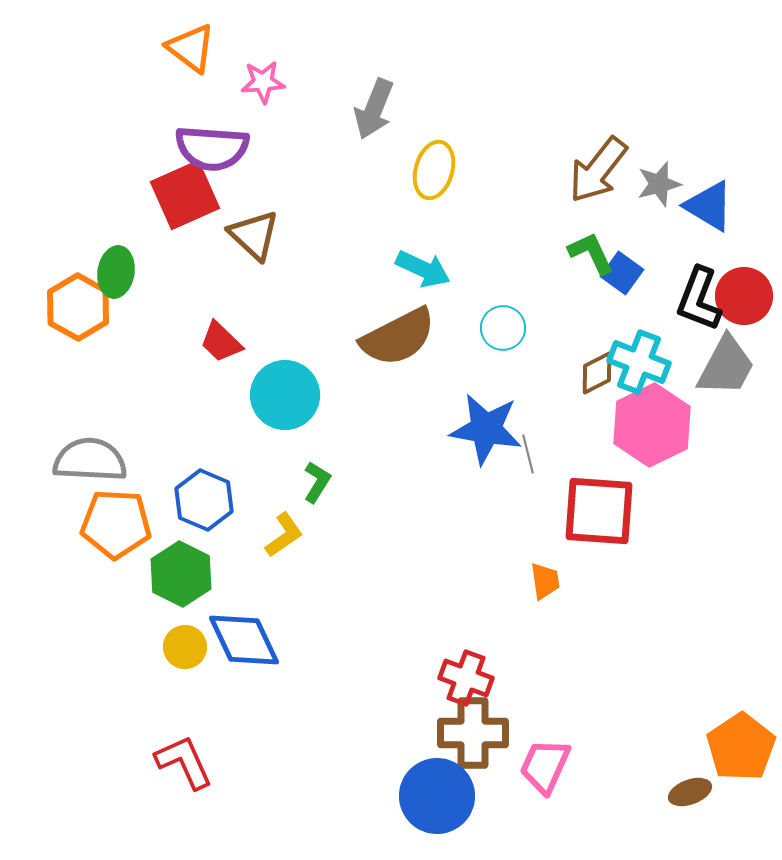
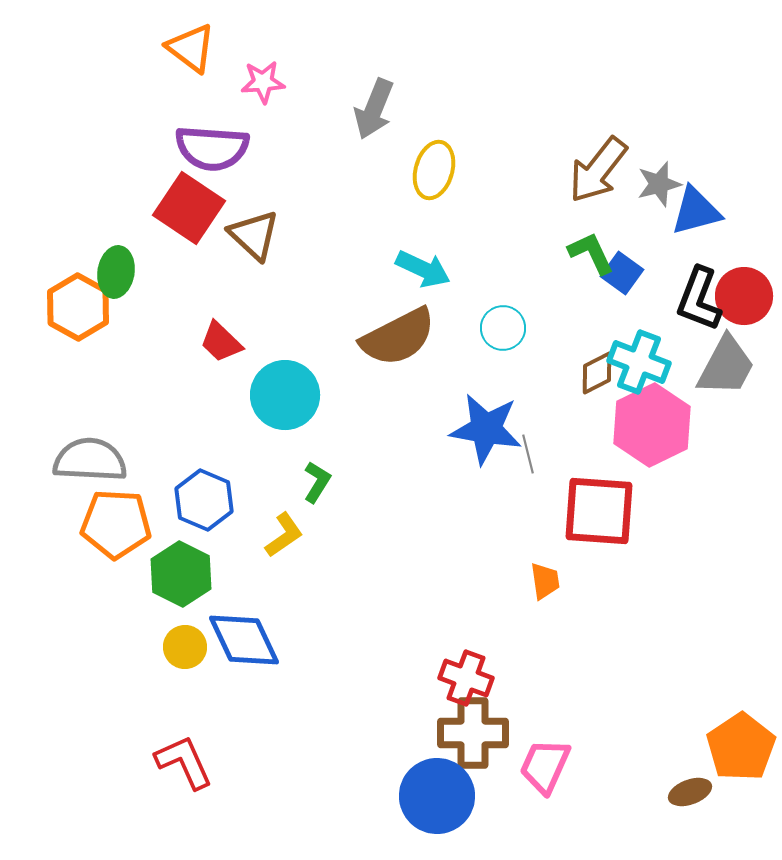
red square at (185, 195): moved 4 px right, 13 px down; rotated 32 degrees counterclockwise
blue triangle at (709, 206): moved 13 px left, 5 px down; rotated 46 degrees counterclockwise
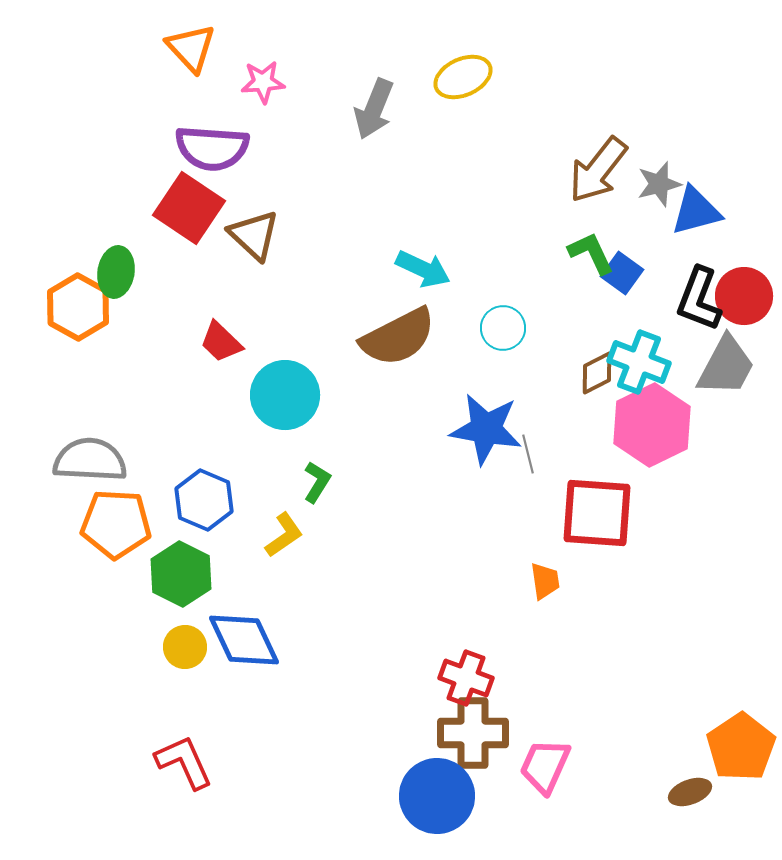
orange triangle at (191, 48): rotated 10 degrees clockwise
yellow ellipse at (434, 170): moved 29 px right, 93 px up; rotated 50 degrees clockwise
red square at (599, 511): moved 2 px left, 2 px down
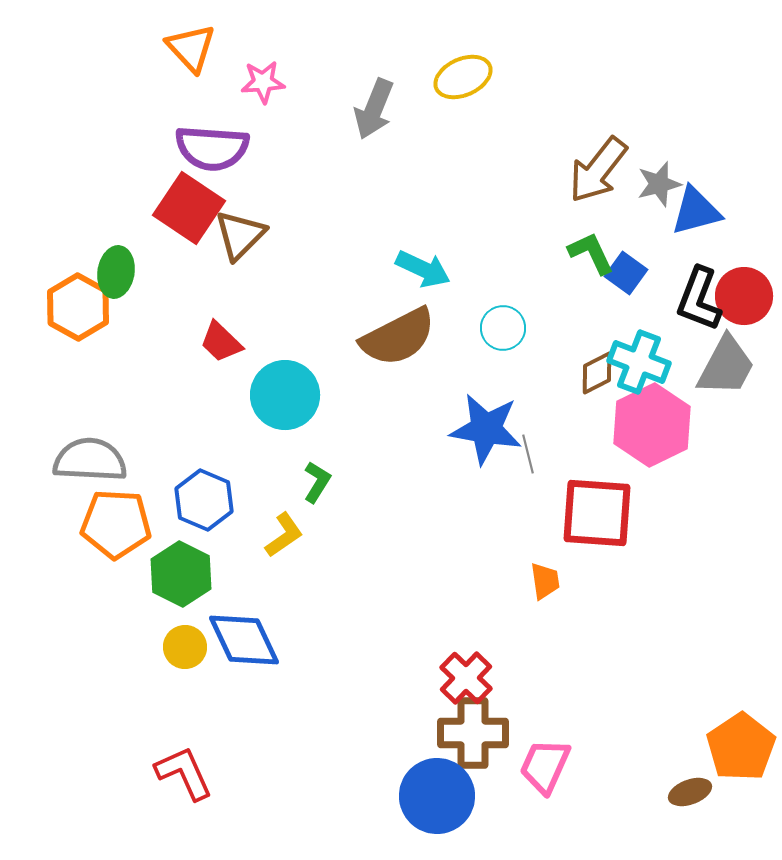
brown triangle at (254, 235): moved 14 px left; rotated 32 degrees clockwise
blue square at (622, 273): moved 4 px right
red cross at (466, 678): rotated 24 degrees clockwise
red L-shape at (184, 762): moved 11 px down
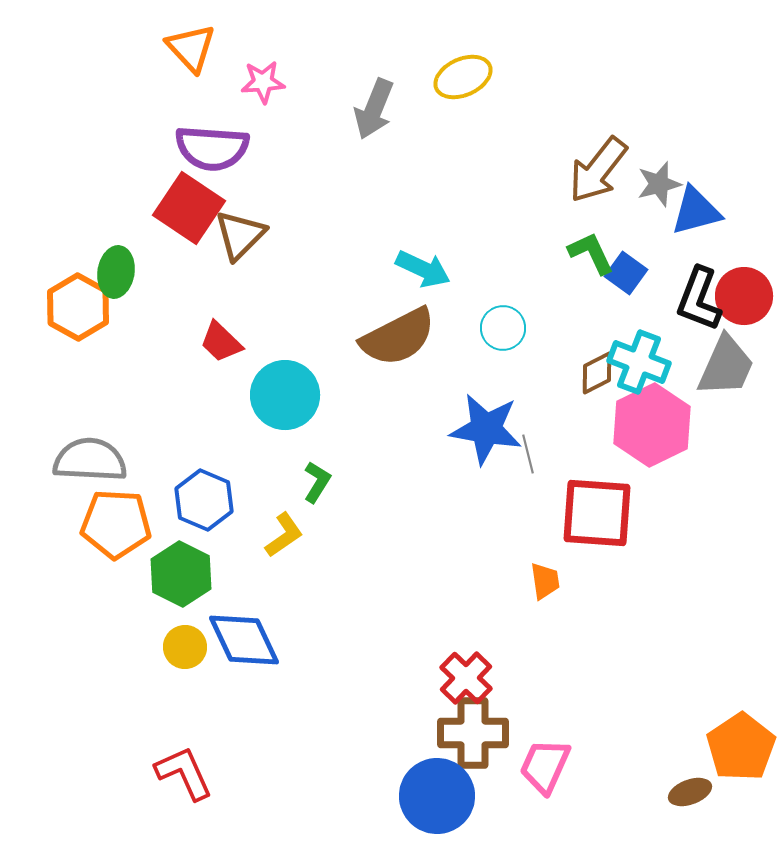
gray trapezoid at (726, 366): rotated 4 degrees counterclockwise
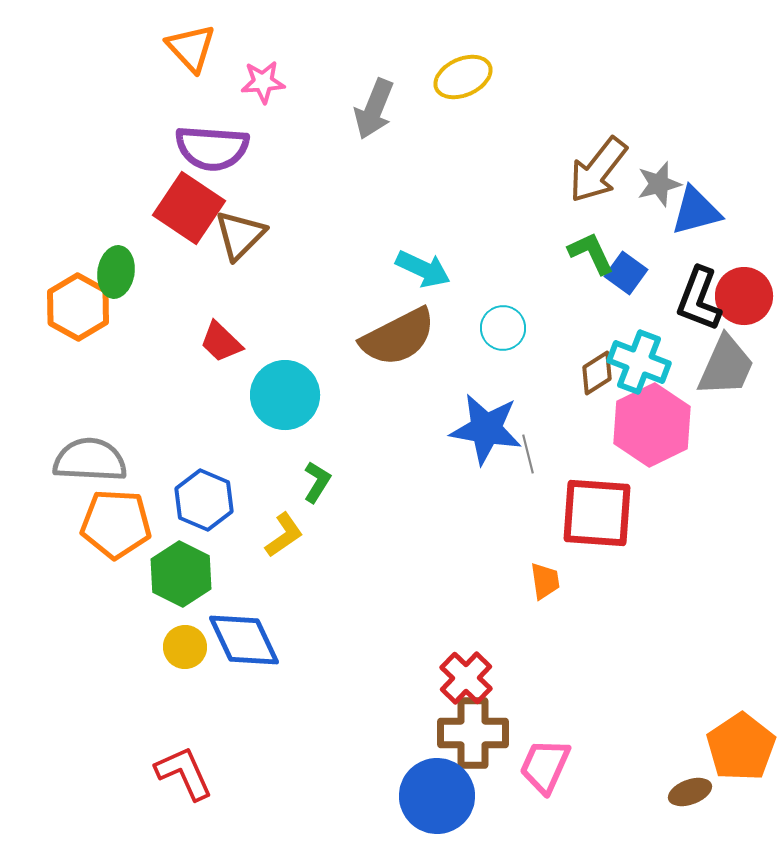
brown diamond at (597, 373): rotated 6 degrees counterclockwise
